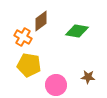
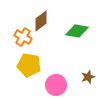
brown star: rotated 24 degrees counterclockwise
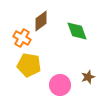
green diamond: rotated 60 degrees clockwise
orange cross: moved 1 px left, 1 px down
pink circle: moved 4 px right
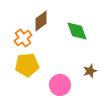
orange cross: moved 1 px right; rotated 24 degrees clockwise
yellow pentagon: moved 2 px left; rotated 15 degrees counterclockwise
brown star: moved 2 px right, 6 px up
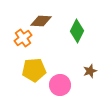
brown diamond: rotated 40 degrees clockwise
green diamond: rotated 45 degrees clockwise
yellow pentagon: moved 7 px right, 5 px down
